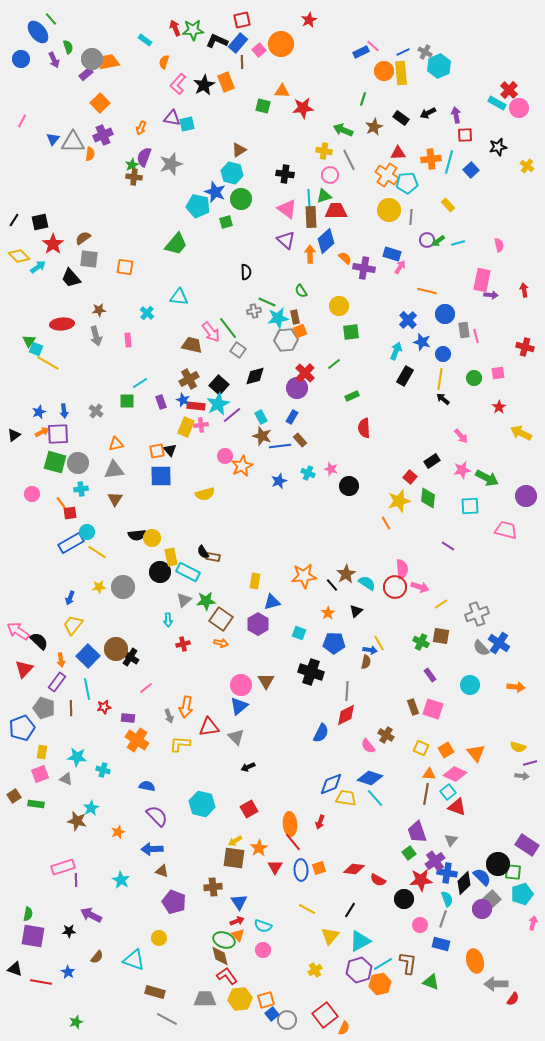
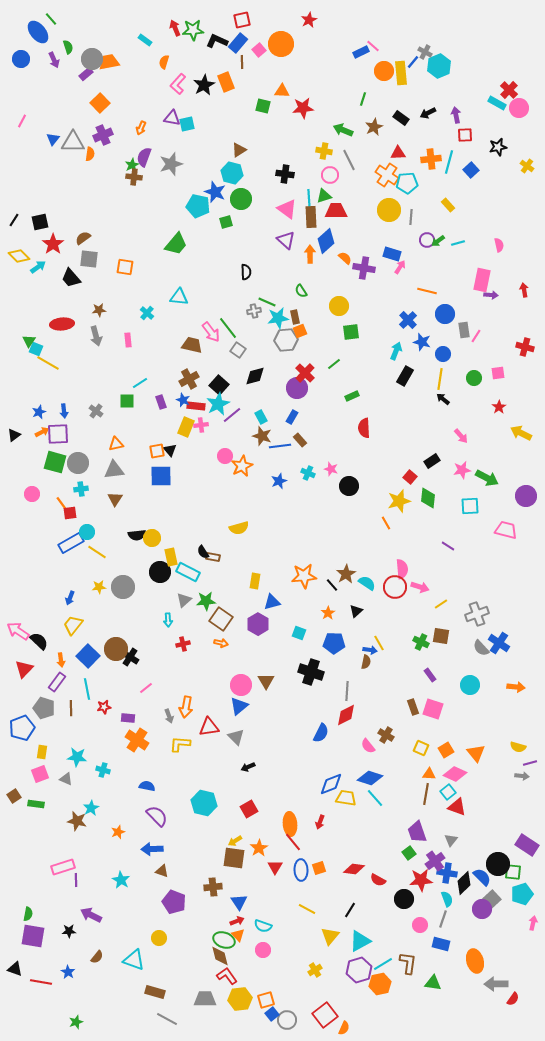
blue line at (403, 52): moved 10 px right, 10 px down; rotated 24 degrees counterclockwise
pink line at (476, 336): rotated 48 degrees clockwise
yellow semicircle at (205, 494): moved 34 px right, 34 px down
cyan hexagon at (202, 804): moved 2 px right, 1 px up
green triangle at (431, 982): moved 2 px right, 1 px down; rotated 12 degrees counterclockwise
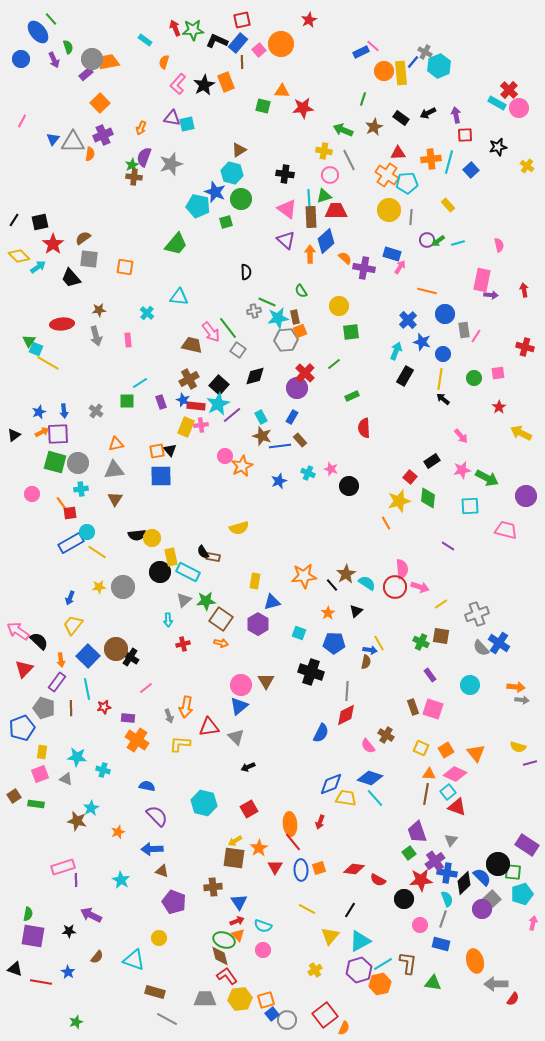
gray arrow at (522, 776): moved 76 px up
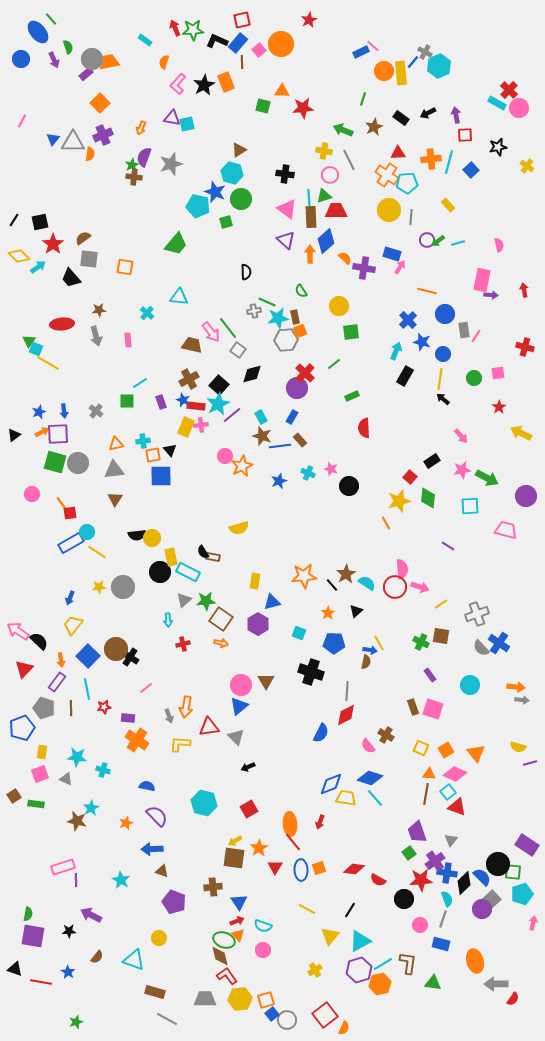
black diamond at (255, 376): moved 3 px left, 2 px up
orange square at (157, 451): moved 4 px left, 4 px down
cyan cross at (81, 489): moved 62 px right, 48 px up
orange star at (118, 832): moved 8 px right, 9 px up
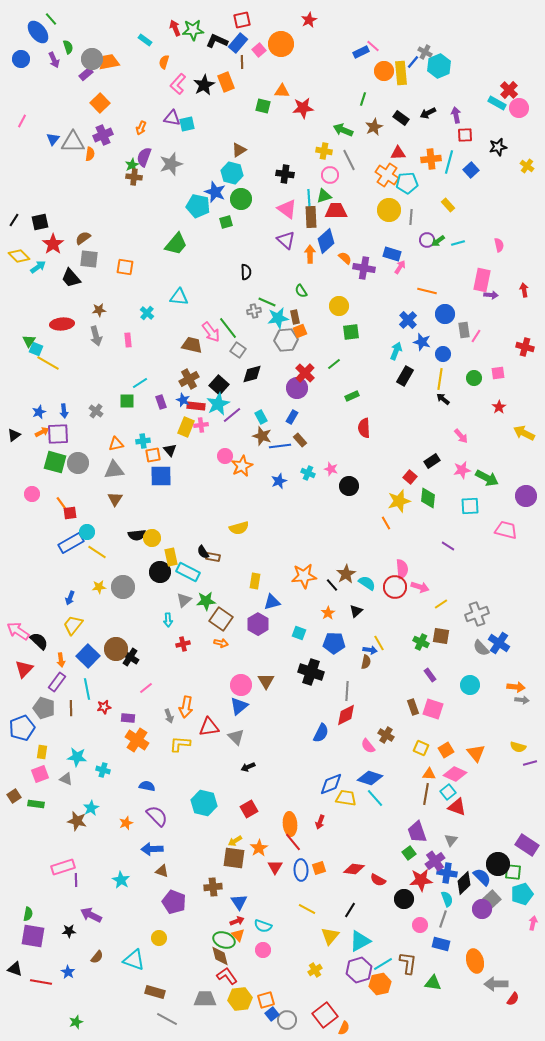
yellow arrow at (521, 433): moved 3 px right
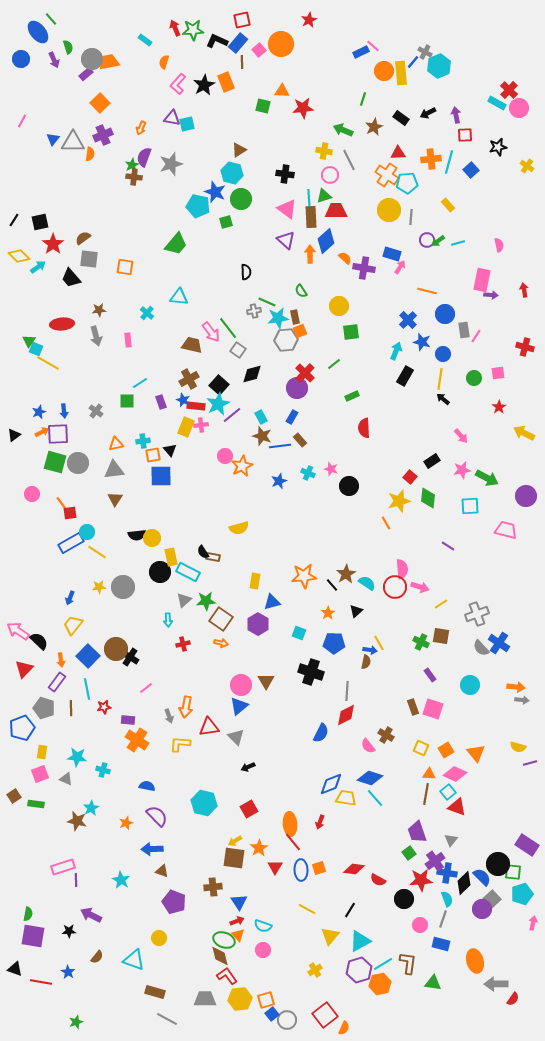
purple rectangle at (128, 718): moved 2 px down
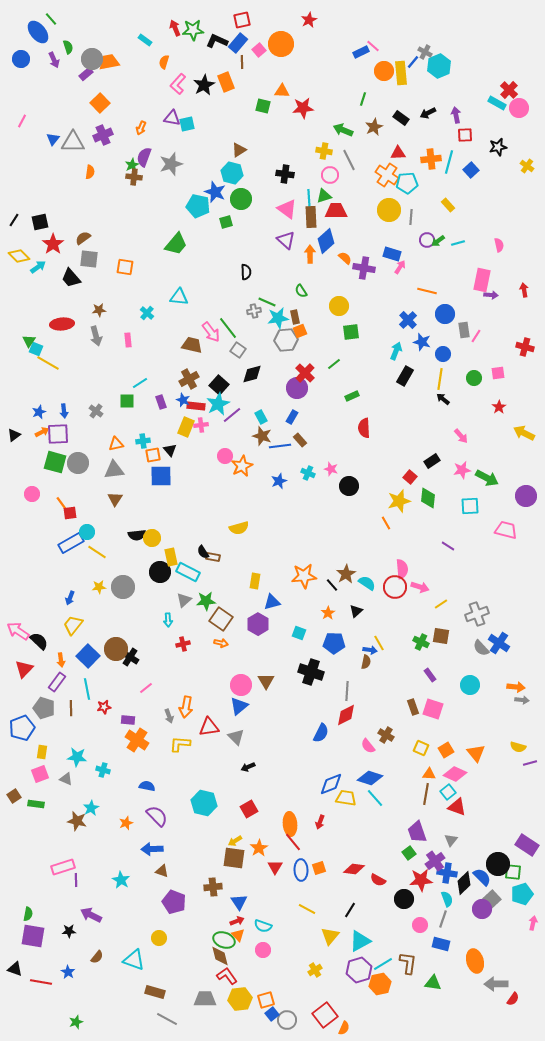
orange semicircle at (90, 154): moved 18 px down
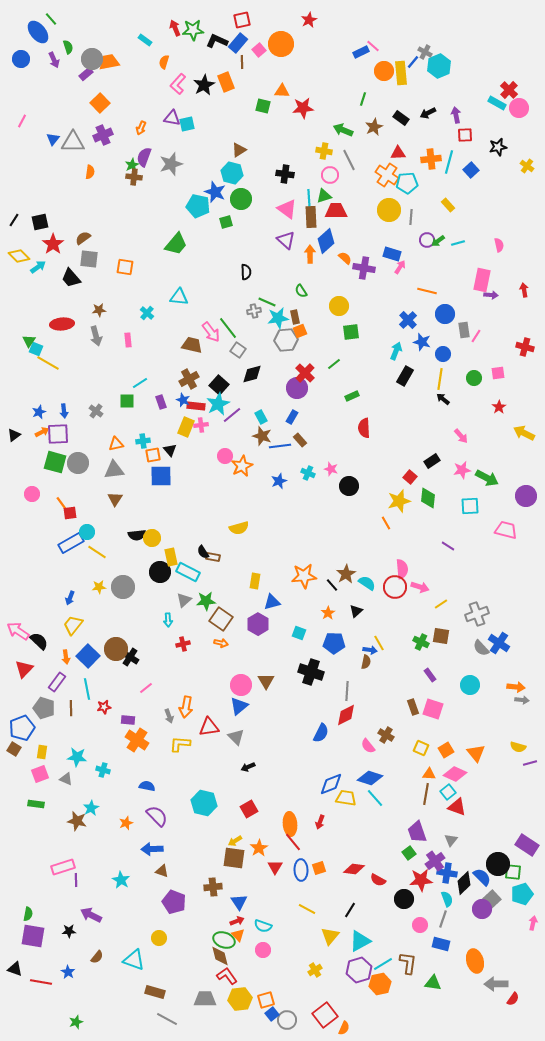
orange arrow at (61, 660): moved 5 px right, 3 px up
brown square at (14, 796): moved 47 px up; rotated 24 degrees counterclockwise
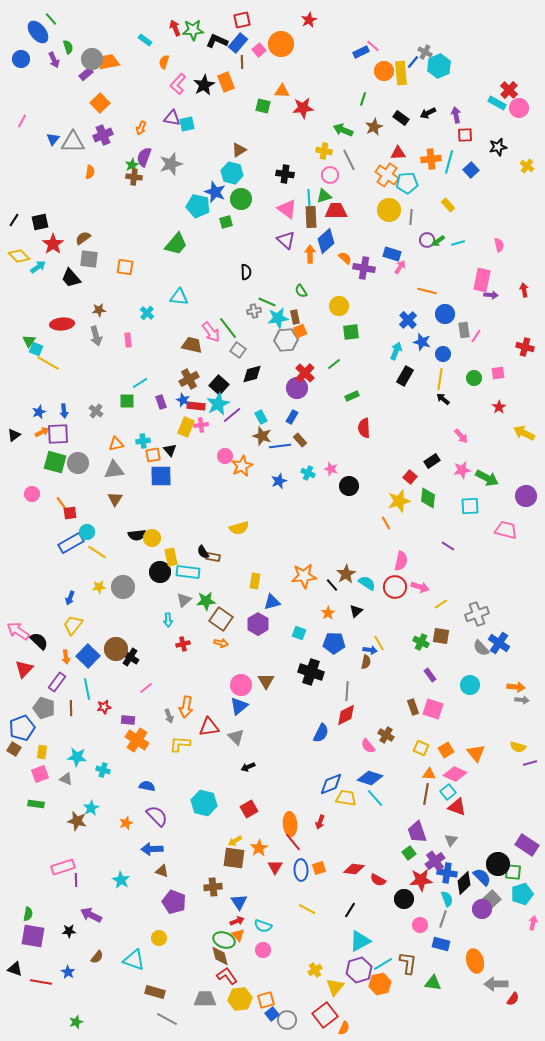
pink semicircle at (402, 569): moved 1 px left, 8 px up; rotated 18 degrees clockwise
cyan rectangle at (188, 572): rotated 20 degrees counterclockwise
yellow triangle at (330, 936): moved 5 px right, 51 px down
